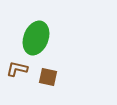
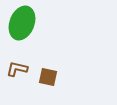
green ellipse: moved 14 px left, 15 px up
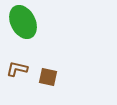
green ellipse: moved 1 px right, 1 px up; rotated 48 degrees counterclockwise
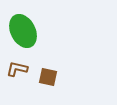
green ellipse: moved 9 px down
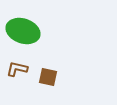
green ellipse: rotated 44 degrees counterclockwise
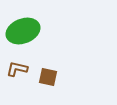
green ellipse: rotated 40 degrees counterclockwise
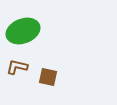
brown L-shape: moved 2 px up
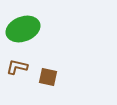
green ellipse: moved 2 px up
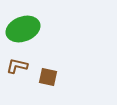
brown L-shape: moved 1 px up
